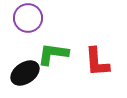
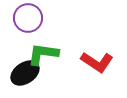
green L-shape: moved 10 px left
red L-shape: rotated 52 degrees counterclockwise
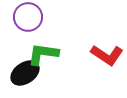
purple circle: moved 1 px up
red L-shape: moved 10 px right, 7 px up
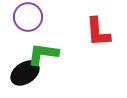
red L-shape: moved 9 px left, 23 px up; rotated 52 degrees clockwise
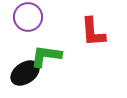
red L-shape: moved 5 px left
green L-shape: moved 3 px right, 2 px down
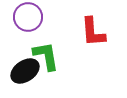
green L-shape: rotated 72 degrees clockwise
black ellipse: moved 2 px up
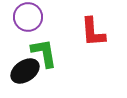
green L-shape: moved 2 px left, 3 px up
